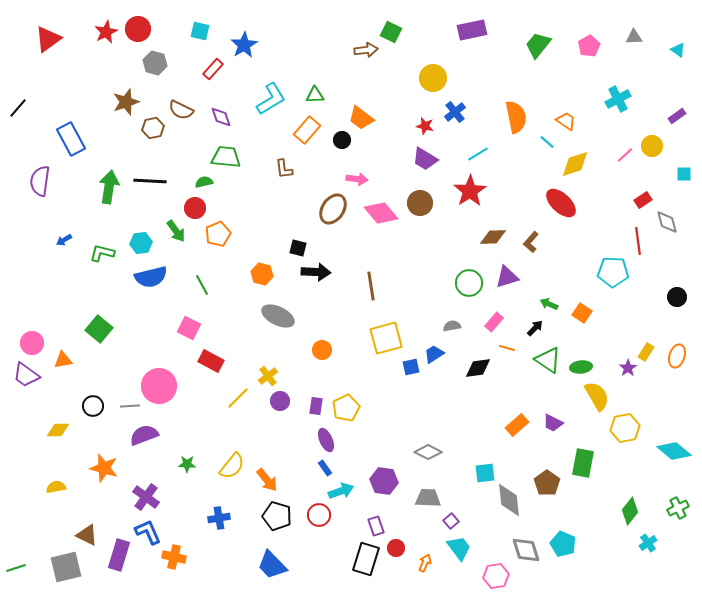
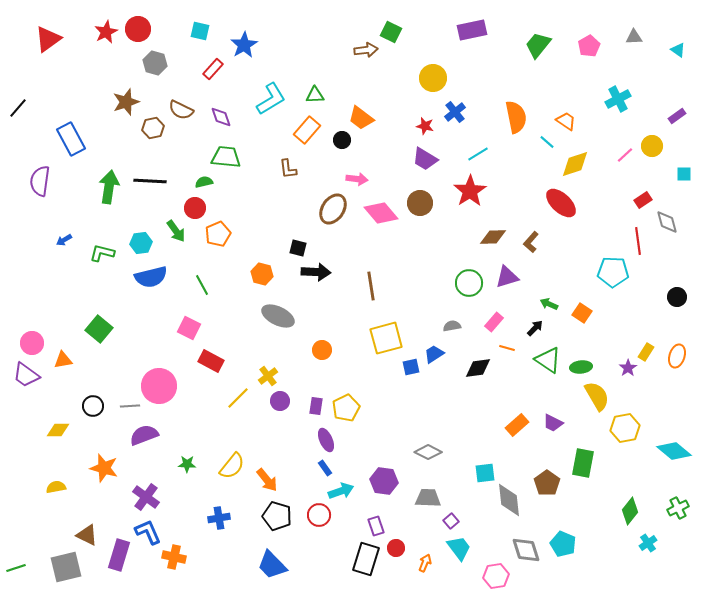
brown L-shape at (284, 169): moved 4 px right
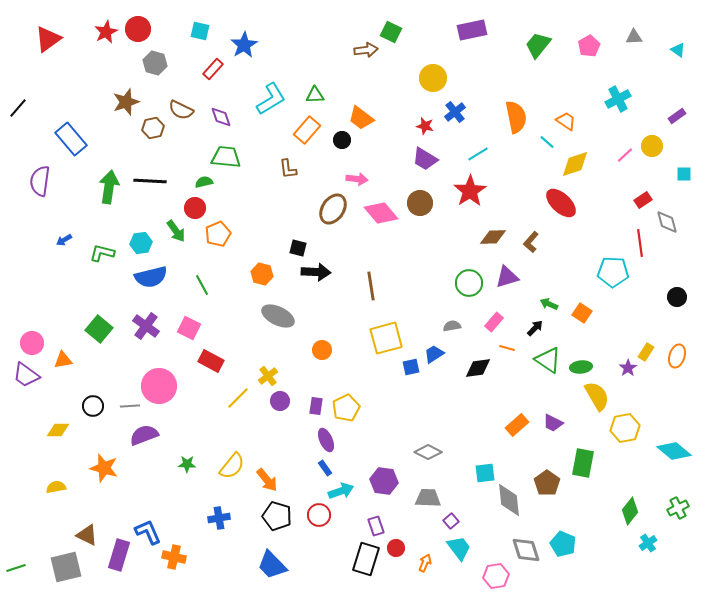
blue rectangle at (71, 139): rotated 12 degrees counterclockwise
red line at (638, 241): moved 2 px right, 2 px down
purple cross at (146, 497): moved 171 px up
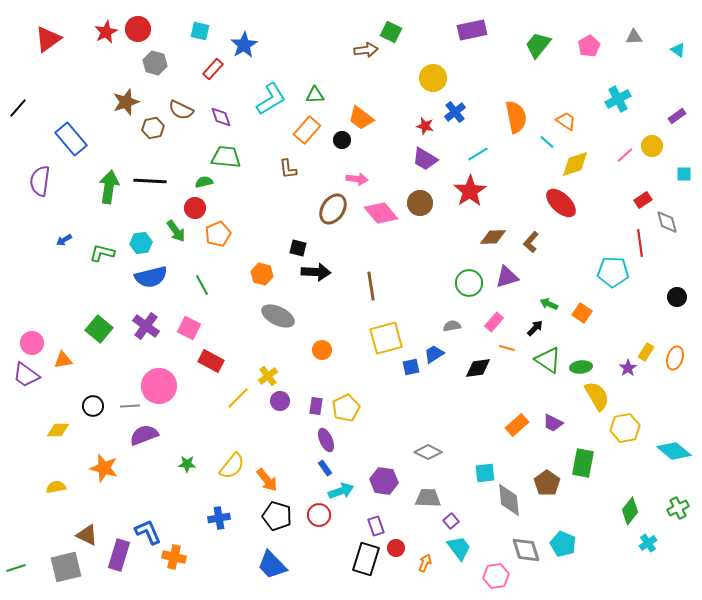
orange ellipse at (677, 356): moved 2 px left, 2 px down
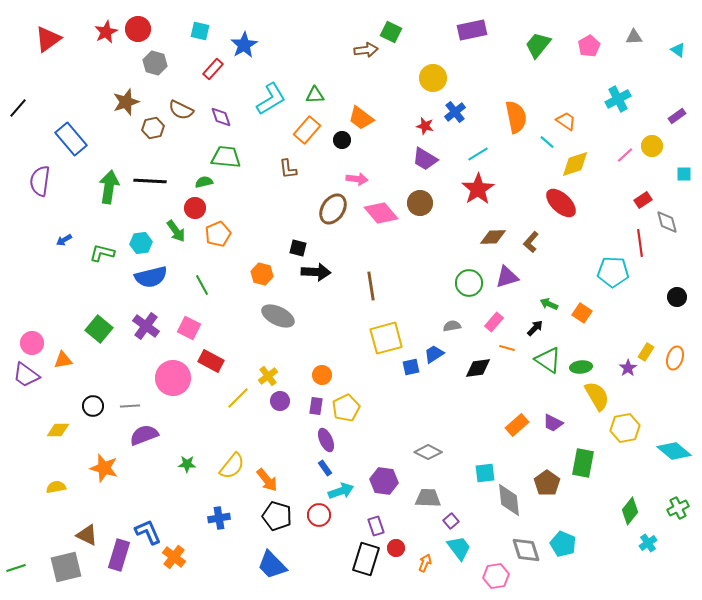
red star at (470, 191): moved 8 px right, 2 px up
orange circle at (322, 350): moved 25 px down
pink circle at (159, 386): moved 14 px right, 8 px up
orange cross at (174, 557): rotated 25 degrees clockwise
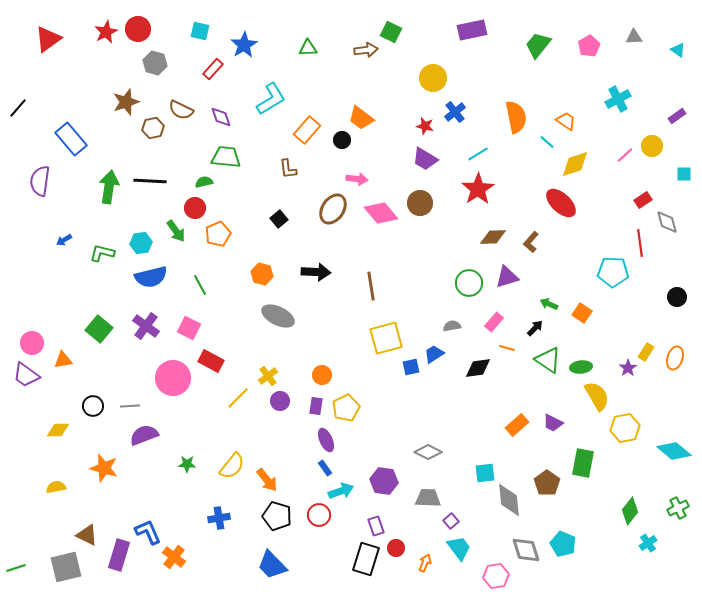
green triangle at (315, 95): moved 7 px left, 47 px up
black square at (298, 248): moved 19 px left, 29 px up; rotated 36 degrees clockwise
green line at (202, 285): moved 2 px left
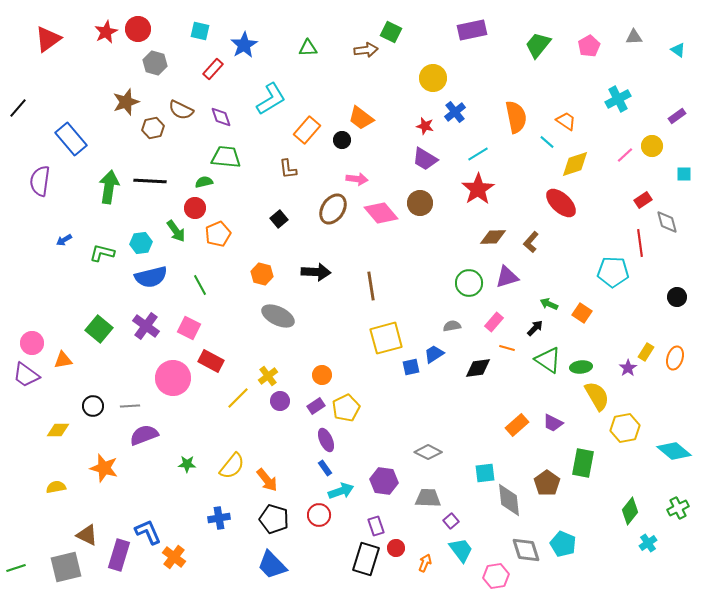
purple rectangle at (316, 406): rotated 48 degrees clockwise
black pentagon at (277, 516): moved 3 px left, 3 px down
cyan trapezoid at (459, 548): moved 2 px right, 2 px down
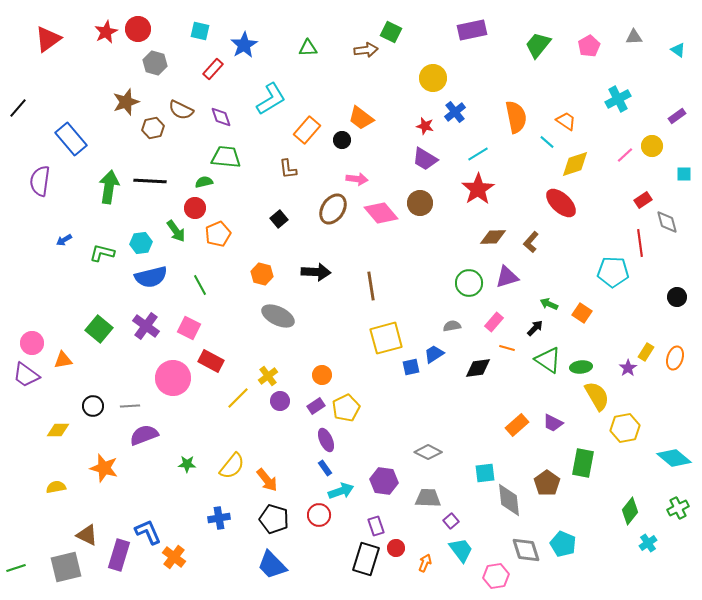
cyan diamond at (674, 451): moved 7 px down
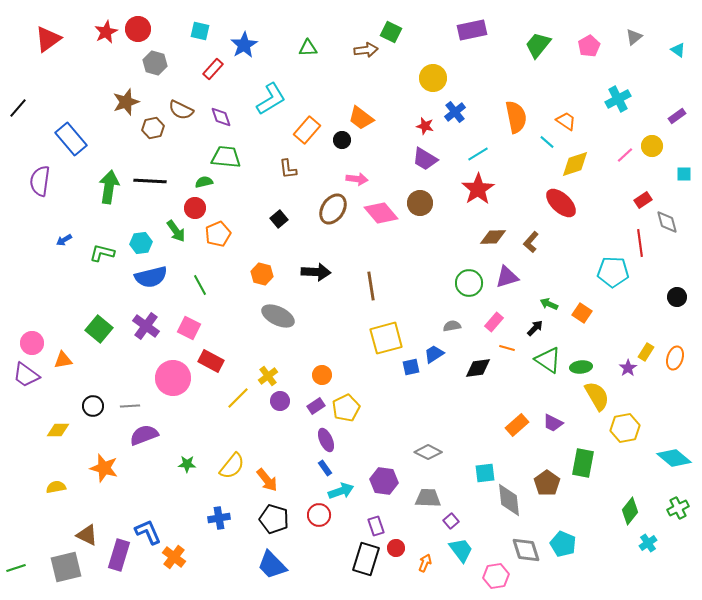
gray triangle at (634, 37): rotated 36 degrees counterclockwise
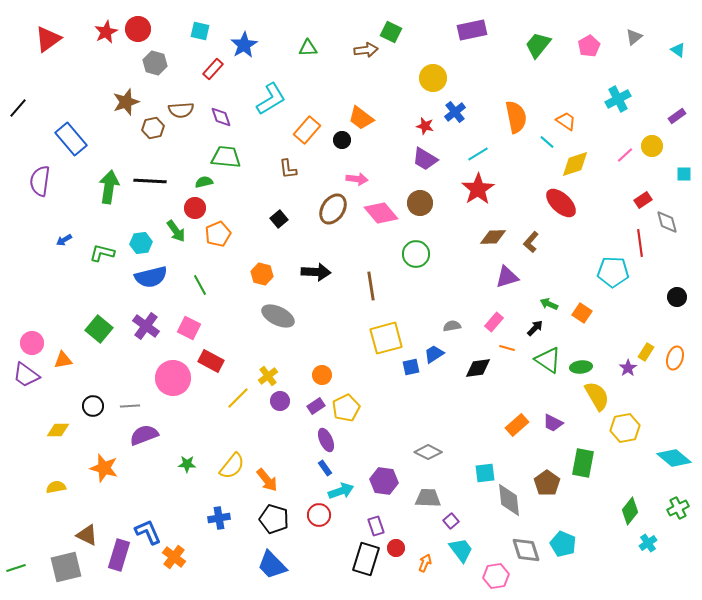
brown semicircle at (181, 110): rotated 30 degrees counterclockwise
green circle at (469, 283): moved 53 px left, 29 px up
